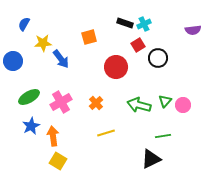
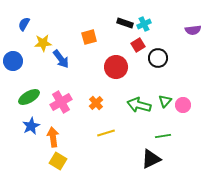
orange arrow: moved 1 px down
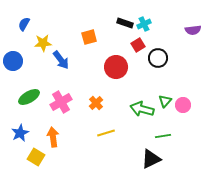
blue arrow: moved 1 px down
green arrow: moved 3 px right, 4 px down
blue star: moved 11 px left, 7 px down
yellow square: moved 22 px left, 4 px up
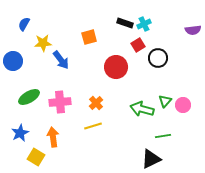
pink cross: moved 1 px left; rotated 25 degrees clockwise
yellow line: moved 13 px left, 7 px up
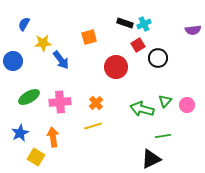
pink circle: moved 4 px right
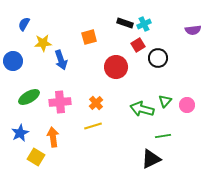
blue arrow: rotated 18 degrees clockwise
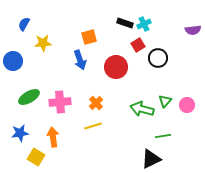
blue arrow: moved 19 px right
blue star: rotated 18 degrees clockwise
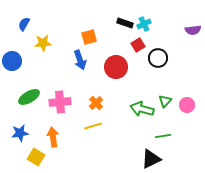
blue circle: moved 1 px left
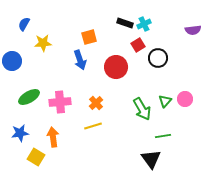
pink circle: moved 2 px left, 6 px up
green arrow: rotated 135 degrees counterclockwise
black triangle: rotated 40 degrees counterclockwise
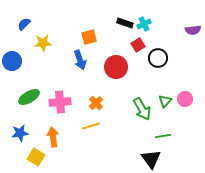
blue semicircle: rotated 16 degrees clockwise
yellow line: moved 2 px left
